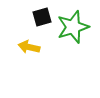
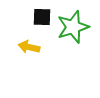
black square: rotated 18 degrees clockwise
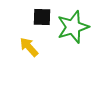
yellow arrow: rotated 35 degrees clockwise
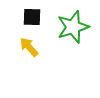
black square: moved 10 px left
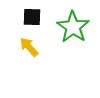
green star: rotated 20 degrees counterclockwise
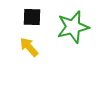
green star: rotated 24 degrees clockwise
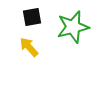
black square: rotated 12 degrees counterclockwise
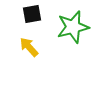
black square: moved 3 px up
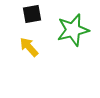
green star: moved 3 px down
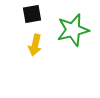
yellow arrow: moved 6 px right, 2 px up; rotated 125 degrees counterclockwise
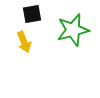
yellow arrow: moved 11 px left, 3 px up; rotated 35 degrees counterclockwise
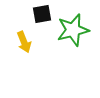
black square: moved 10 px right
